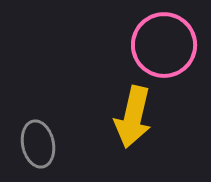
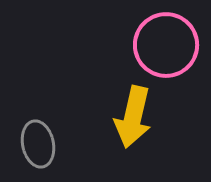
pink circle: moved 2 px right
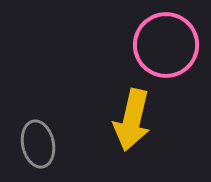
yellow arrow: moved 1 px left, 3 px down
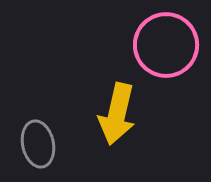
yellow arrow: moved 15 px left, 6 px up
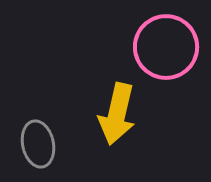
pink circle: moved 2 px down
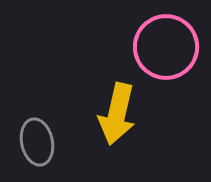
gray ellipse: moved 1 px left, 2 px up
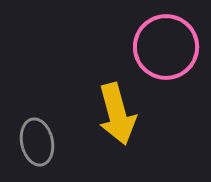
yellow arrow: rotated 28 degrees counterclockwise
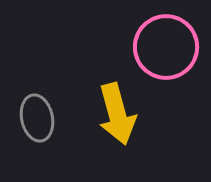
gray ellipse: moved 24 px up
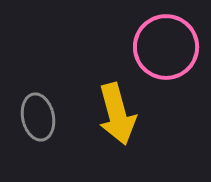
gray ellipse: moved 1 px right, 1 px up
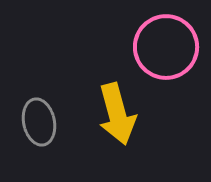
gray ellipse: moved 1 px right, 5 px down
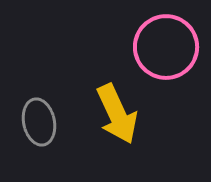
yellow arrow: rotated 10 degrees counterclockwise
